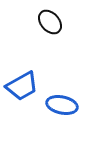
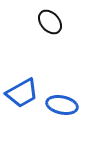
blue trapezoid: moved 7 px down
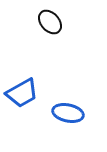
blue ellipse: moved 6 px right, 8 px down
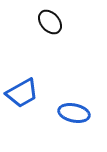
blue ellipse: moved 6 px right
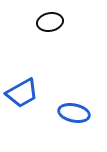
black ellipse: rotated 60 degrees counterclockwise
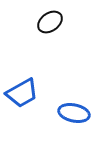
black ellipse: rotated 25 degrees counterclockwise
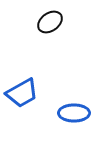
blue ellipse: rotated 12 degrees counterclockwise
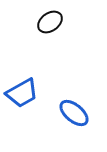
blue ellipse: rotated 40 degrees clockwise
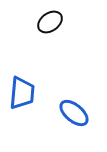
blue trapezoid: rotated 56 degrees counterclockwise
